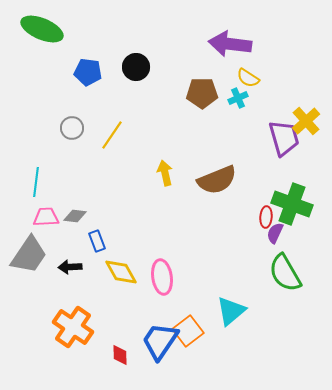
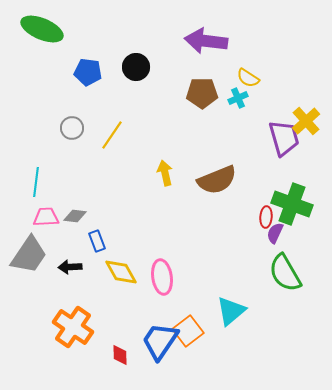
purple arrow: moved 24 px left, 3 px up
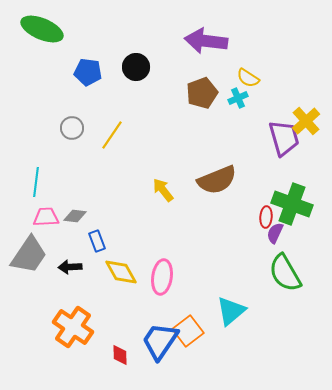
brown pentagon: rotated 20 degrees counterclockwise
yellow arrow: moved 2 px left, 17 px down; rotated 25 degrees counterclockwise
pink ellipse: rotated 16 degrees clockwise
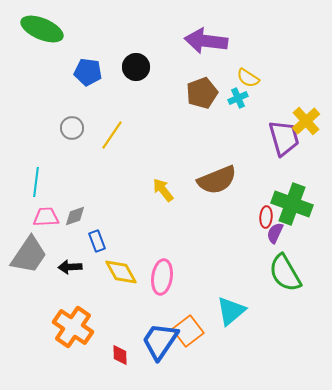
gray diamond: rotated 25 degrees counterclockwise
